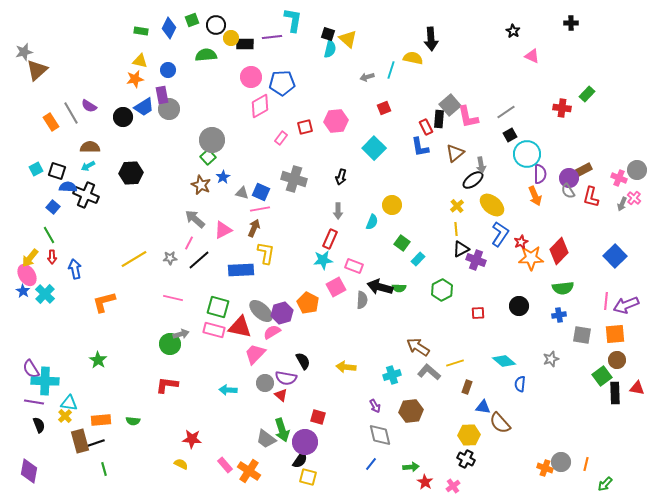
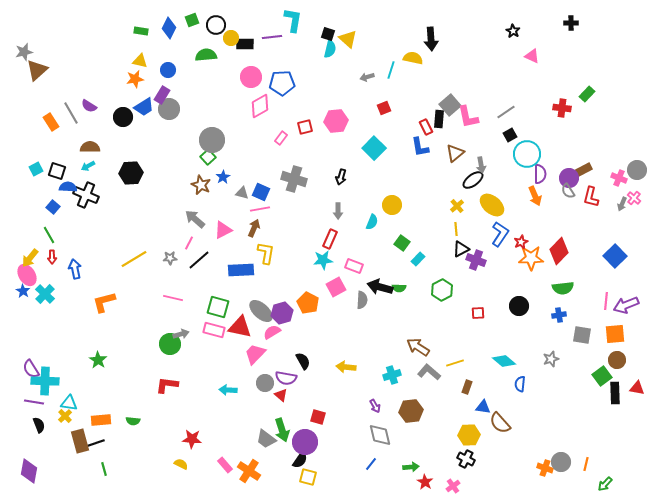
purple rectangle at (162, 95): rotated 42 degrees clockwise
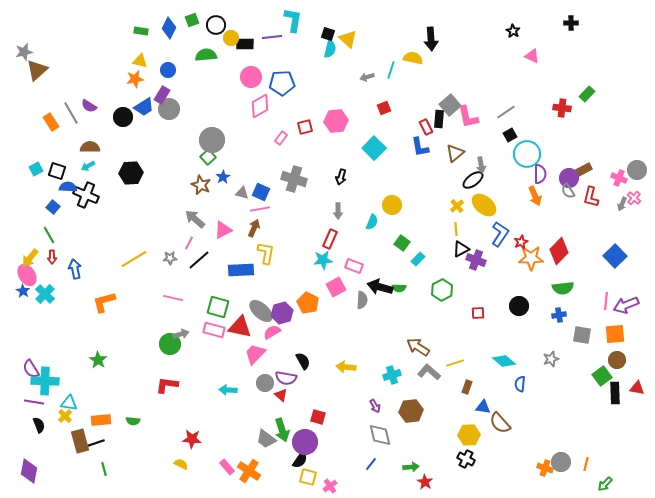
yellow ellipse at (492, 205): moved 8 px left
pink rectangle at (225, 465): moved 2 px right, 2 px down
pink cross at (453, 486): moved 123 px left
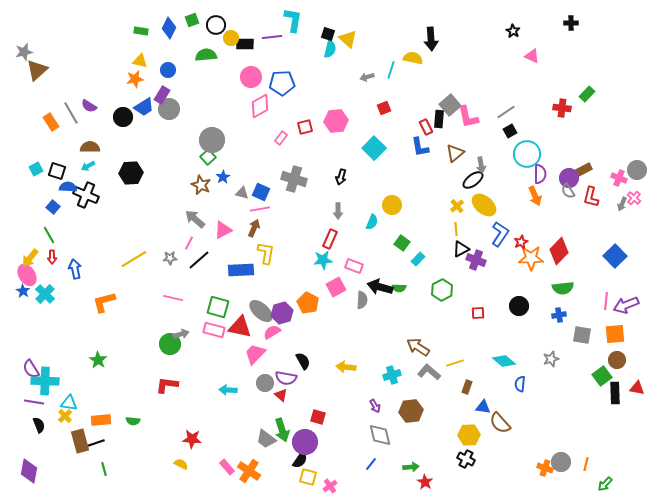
black square at (510, 135): moved 4 px up
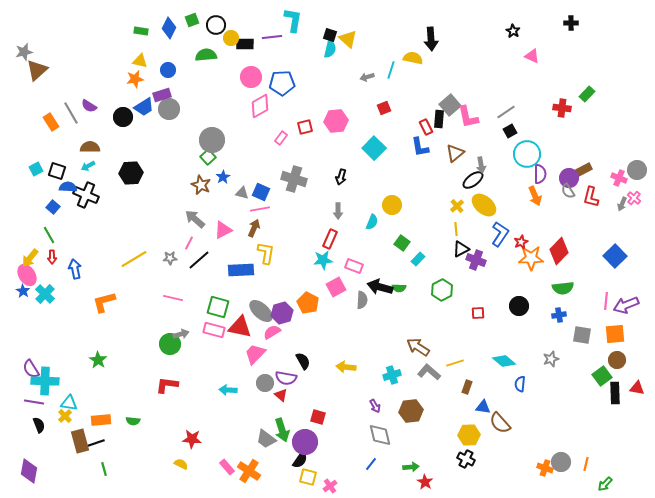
black square at (328, 34): moved 2 px right, 1 px down
purple rectangle at (162, 95): rotated 42 degrees clockwise
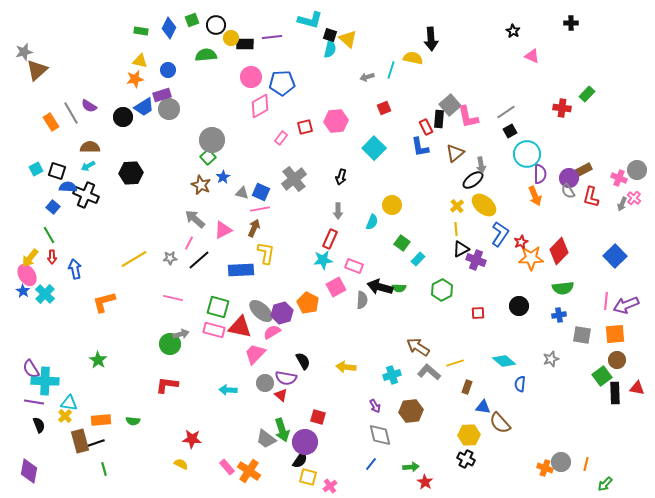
cyan L-shape at (293, 20): moved 17 px right; rotated 95 degrees clockwise
gray cross at (294, 179): rotated 35 degrees clockwise
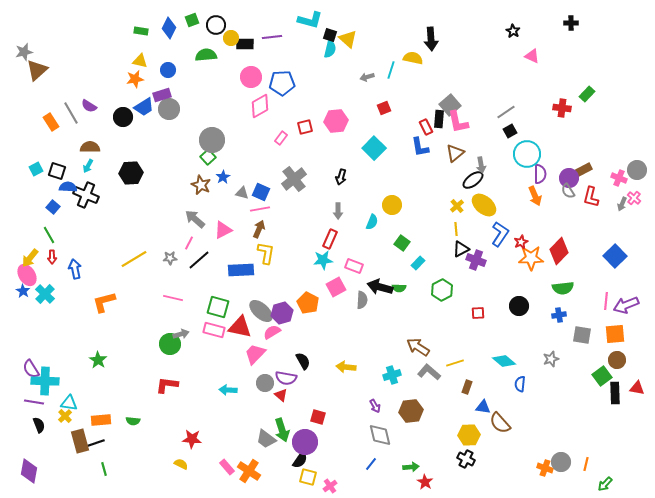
pink L-shape at (468, 117): moved 10 px left, 5 px down
cyan arrow at (88, 166): rotated 32 degrees counterclockwise
brown arrow at (254, 228): moved 5 px right, 1 px down
cyan rectangle at (418, 259): moved 4 px down
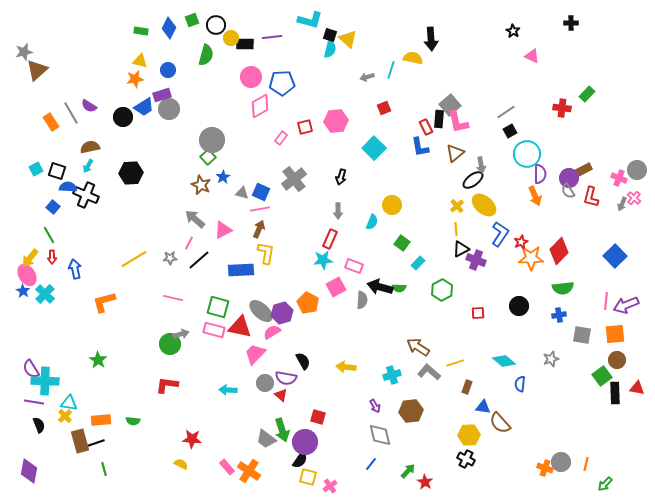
green semicircle at (206, 55): rotated 110 degrees clockwise
brown semicircle at (90, 147): rotated 12 degrees counterclockwise
green arrow at (411, 467): moved 3 px left, 4 px down; rotated 42 degrees counterclockwise
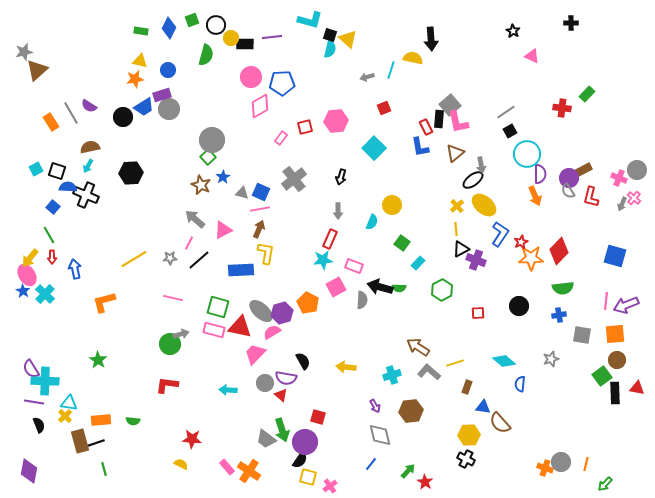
blue square at (615, 256): rotated 30 degrees counterclockwise
